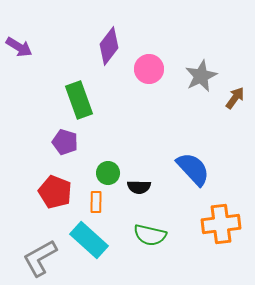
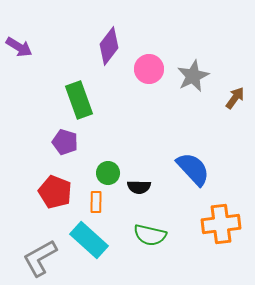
gray star: moved 8 px left
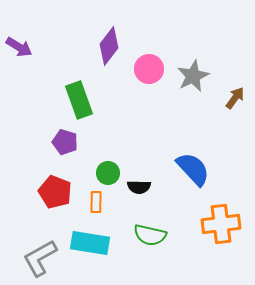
cyan rectangle: moved 1 px right, 3 px down; rotated 33 degrees counterclockwise
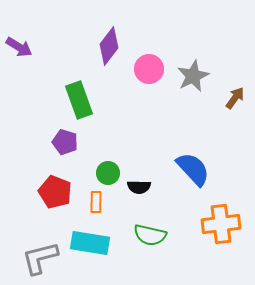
gray L-shape: rotated 15 degrees clockwise
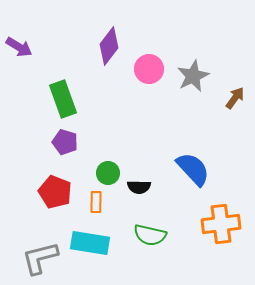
green rectangle: moved 16 px left, 1 px up
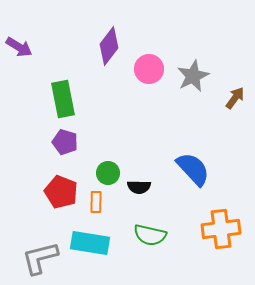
green rectangle: rotated 9 degrees clockwise
red pentagon: moved 6 px right
orange cross: moved 5 px down
